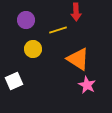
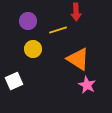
purple circle: moved 2 px right, 1 px down
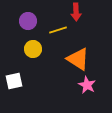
white square: rotated 12 degrees clockwise
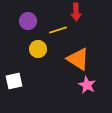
yellow circle: moved 5 px right
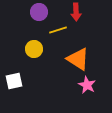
purple circle: moved 11 px right, 9 px up
yellow circle: moved 4 px left
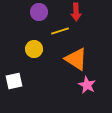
yellow line: moved 2 px right, 1 px down
orange triangle: moved 2 px left
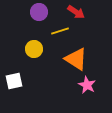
red arrow: rotated 54 degrees counterclockwise
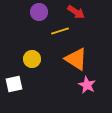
yellow circle: moved 2 px left, 10 px down
white square: moved 3 px down
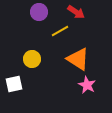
yellow line: rotated 12 degrees counterclockwise
orange triangle: moved 2 px right
